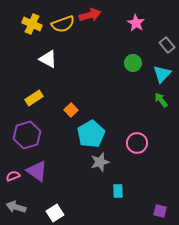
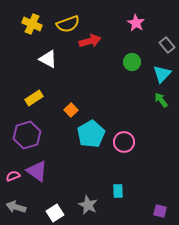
red arrow: moved 26 px down
yellow semicircle: moved 5 px right
green circle: moved 1 px left, 1 px up
pink circle: moved 13 px left, 1 px up
gray star: moved 12 px left, 43 px down; rotated 30 degrees counterclockwise
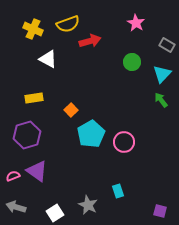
yellow cross: moved 1 px right, 5 px down
gray rectangle: rotated 21 degrees counterclockwise
yellow rectangle: rotated 24 degrees clockwise
cyan rectangle: rotated 16 degrees counterclockwise
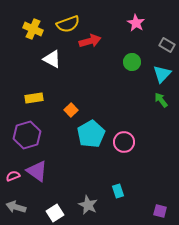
white triangle: moved 4 px right
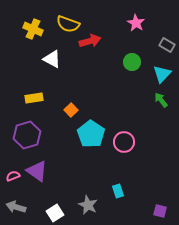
yellow semicircle: rotated 40 degrees clockwise
cyan pentagon: rotated 8 degrees counterclockwise
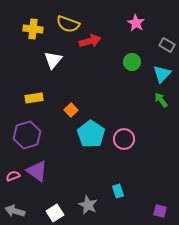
yellow cross: rotated 18 degrees counterclockwise
white triangle: moved 1 px right, 1 px down; rotated 42 degrees clockwise
pink circle: moved 3 px up
gray arrow: moved 1 px left, 4 px down
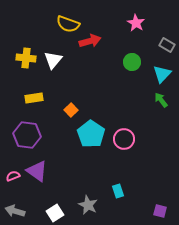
yellow cross: moved 7 px left, 29 px down
purple hexagon: rotated 24 degrees clockwise
